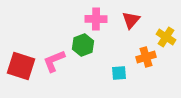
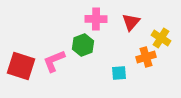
red triangle: moved 2 px down
yellow cross: moved 5 px left, 1 px down
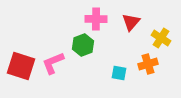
orange cross: moved 2 px right, 7 px down
pink L-shape: moved 1 px left, 2 px down
cyan square: rotated 14 degrees clockwise
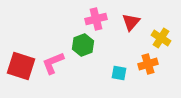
pink cross: rotated 15 degrees counterclockwise
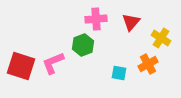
pink cross: rotated 10 degrees clockwise
orange cross: rotated 12 degrees counterclockwise
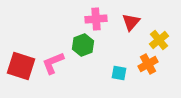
yellow cross: moved 2 px left, 2 px down; rotated 18 degrees clockwise
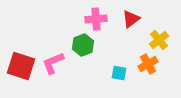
red triangle: moved 3 px up; rotated 12 degrees clockwise
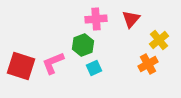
red triangle: rotated 12 degrees counterclockwise
cyan square: moved 25 px left, 5 px up; rotated 35 degrees counterclockwise
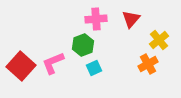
red square: rotated 24 degrees clockwise
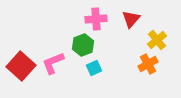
yellow cross: moved 2 px left
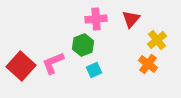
orange cross: rotated 24 degrees counterclockwise
cyan square: moved 2 px down
